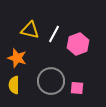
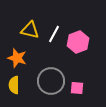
pink hexagon: moved 2 px up
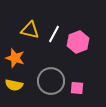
orange star: moved 2 px left
yellow semicircle: rotated 78 degrees counterclockwise
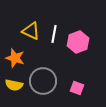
yellow triangle: moved 1 px right, 1 px down; rotated 12 degrees clockwise
white line: rotated 18 degrees counterclockwise
gray circle: moved 8 px left
pink square: rotated 16 degrees clockwise
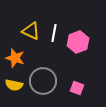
white line: moved 1 px up
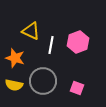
white line: moved 3 px left, 12 px down
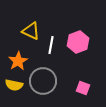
orange star: moved 3 px right, 3 px down; rotated 24 degrees clockwise
pink square: moved 6 px right
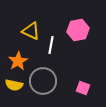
pink hexagon: moved 12 px up; rotated 10 degrees clockwise
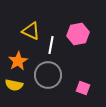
pink hexagon: moved 4 px down
gray circle: moved 5 px right, 6 px up
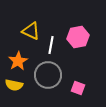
pink hexagon: moved 3 px down
pink square: moved 5 px left
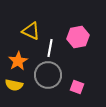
white line: moved 1 px left, 3 px down
pink square: moved 1 px left, 1 px up
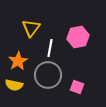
yellow triangle: moved 3 px up; rotated 42 degrees clockwise
